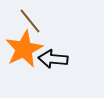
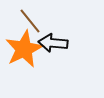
black arrow: moved 16 px up
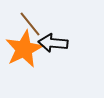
brown line: moved 3 px down
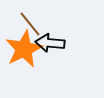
black arrow: moved 3 px left
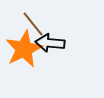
brown line: moved 3 px right
